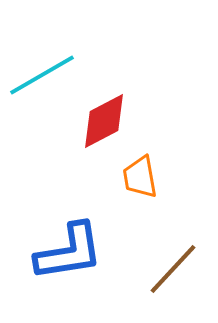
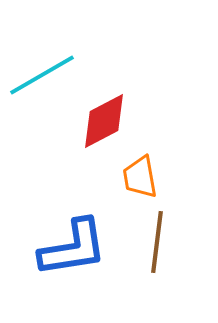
blue L-shape: moved 4 px right, 4 px up
brown line: moved 16 px left, 27 px up; rotated 36 degrees counterclockwise
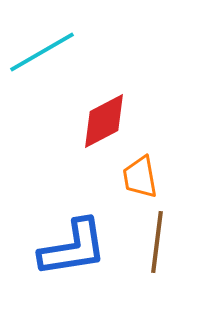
cyan line: moved 23 px up
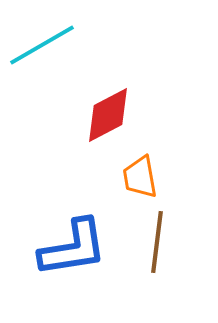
cyan line: moved 7 px up
red diamond: moved 4 px right, 6 px up
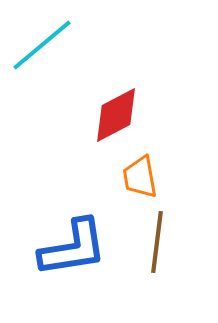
cyan line: rotated 10 degrees counterclockwise
red diamond: moved 8 px right
